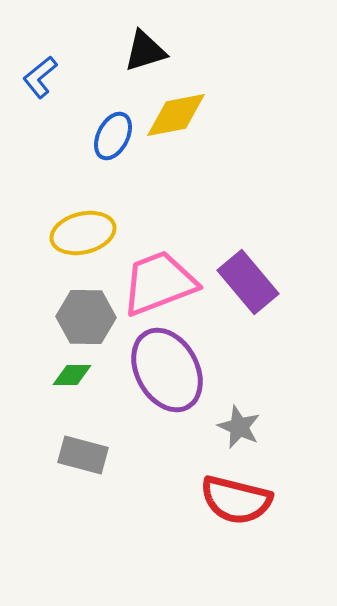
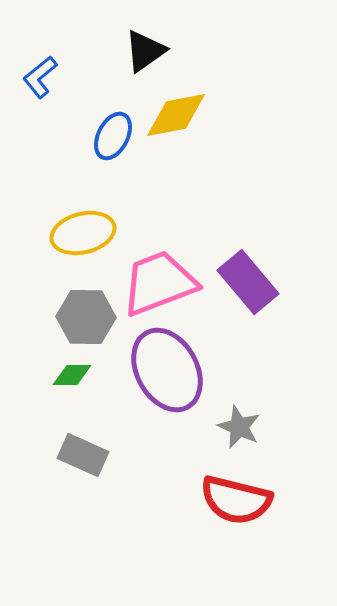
black triangle: rotated 18 degrees counterclockwise
gray rectangle: rotated 9 degrees clockwise
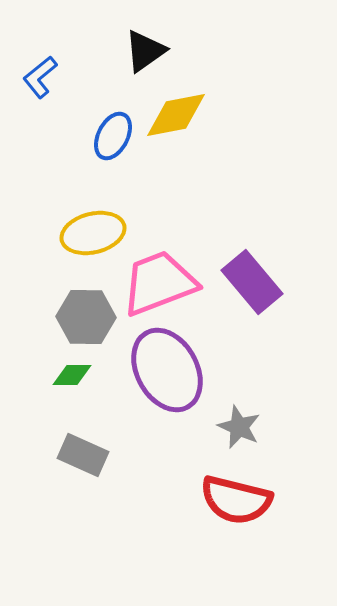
yellow ellipse: moved 10 px right
purple rectangle: moved 4 px right
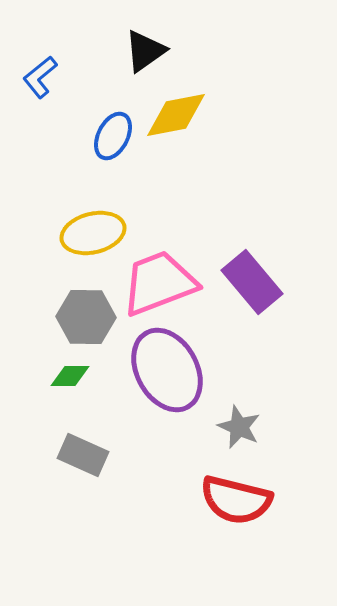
green diamond: moved 2 px left, 1 px down
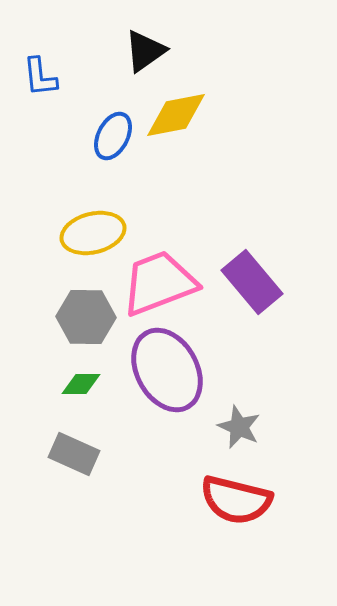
blue L-shape: rotated 57 degrees counterclockwise
green diamond: moved 11 px right, 8 px down
gray rectangle: moved 9 px left, 1 px up
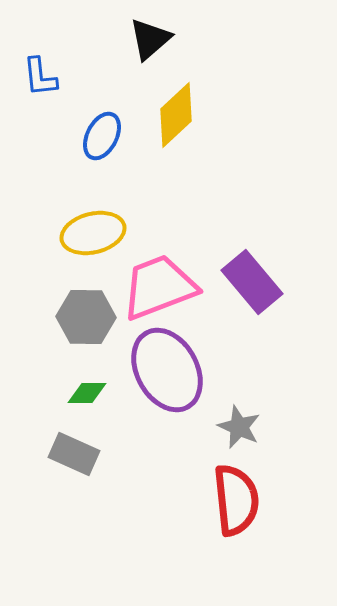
black triangle: moved 5 px right, 12 px up; rotated 6 degrees counterclockwise
yellow diamond: rotated 32 degrees counterclockwise
blue ellipse: moved 11 px left
pink trapezoid: moved 4 px down
green diamond: moved 6 px right, 9 px down
red semicircle: rotated 110 degrees counterclockwise
